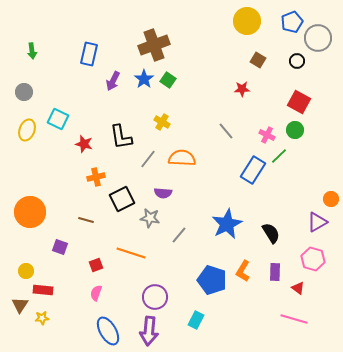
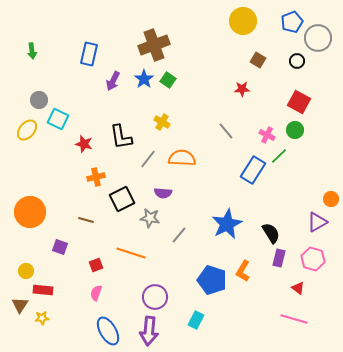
yellow circle at (247, 21): moved 4 px left
gray circle at (24, 92): moved 15 px right, 8 px down
yellow ellipse at (27, 130): rotated 20 degrees clockwise
purple rectangle at (275, 272): moved 4 px right, 14 px up; rotated 12 degrees clockwise
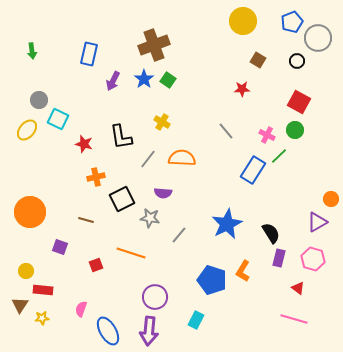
pink semicircle at (96, 293): moved 15 px left, 16 px down
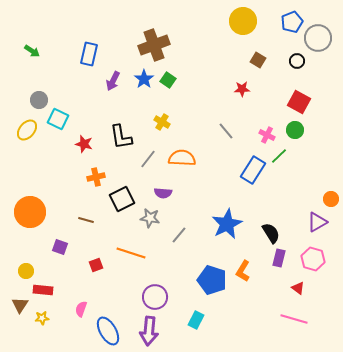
green arrow at (32, 51): rotated 49 degrees counterclockwise
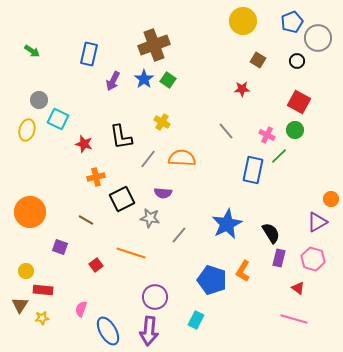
yellow ellipse at (27, 130): rotated 25 degrees counterclockwise
blue rectangle at (253, 170): rotated 20 degrees counterclockwise
brown line at (86, 220): rotated 14 degrees clockwise
red square at (96, 265): rotated 16 degrees counterclockwise
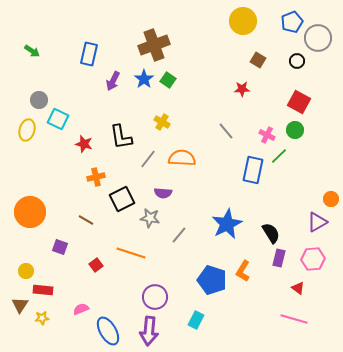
pink hexagon at (313, 259): rotated 20 degrees counterclockwise
pink semicircle at (81, 309): rotated 49 degrees clockwise
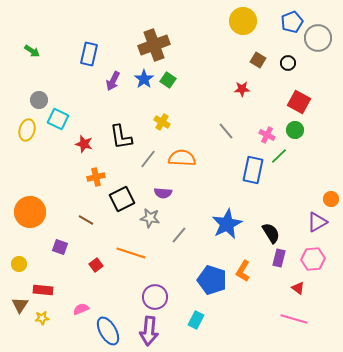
black circle at (297, 61): moved 9 px left, 2 px down
yellow circle at (26, 271): moved 7 px left, 7 px up
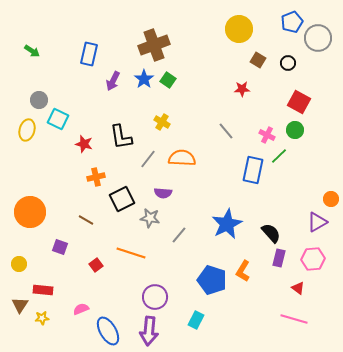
yellow circle at (243, 21): moved 4 px left, 8 px down
black semicircle at (271, 233): rotated 10 degrees counterclockwise
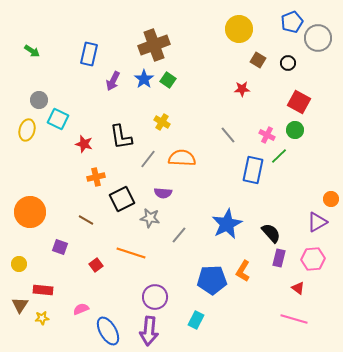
gray line at (226, 131): moved 2 px right, 4 px down
blue pentagon at (212, 280): rotated 20 degrees counterclockwise
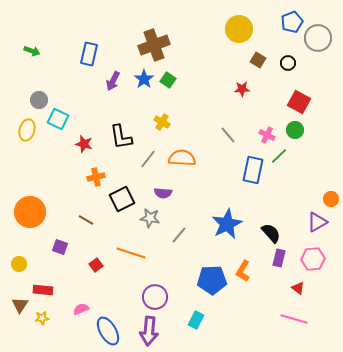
green arrow at (32, 51): rotated 14 degrees counterclockwise
